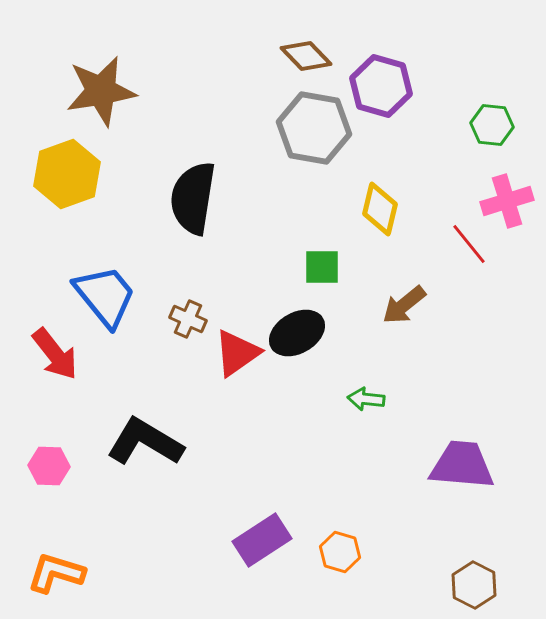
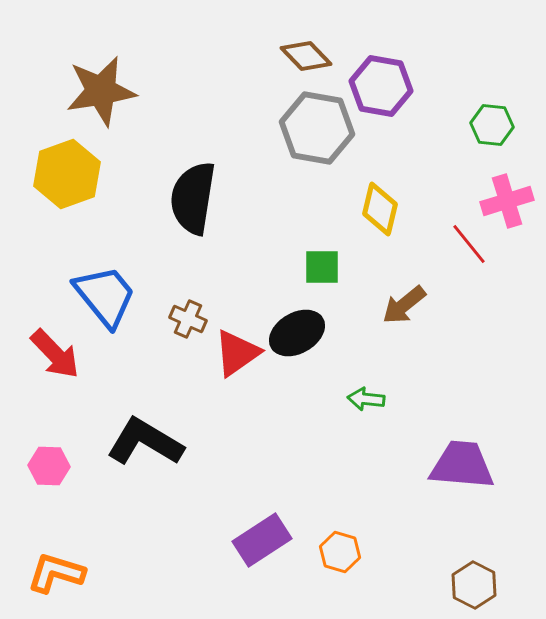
purple hexagon: rotated 6 degrees counterclockwise
gray hexagon: moved 3 px right
red arrow: rotated 6 degrees counterclockwise
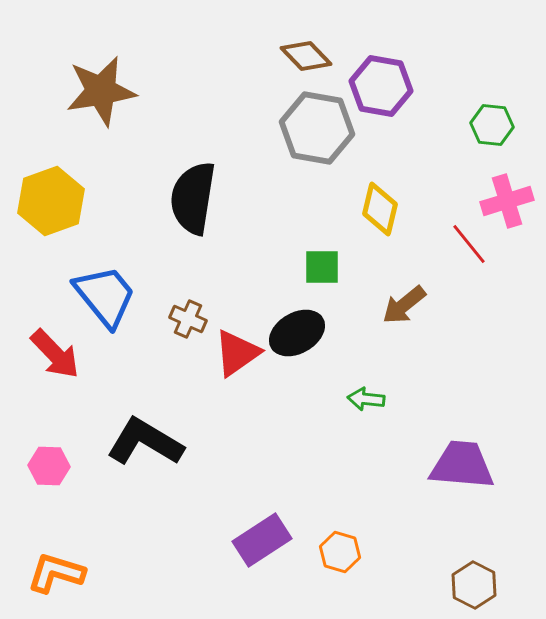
yellow hexagon: moved 16 px left, 27 px down
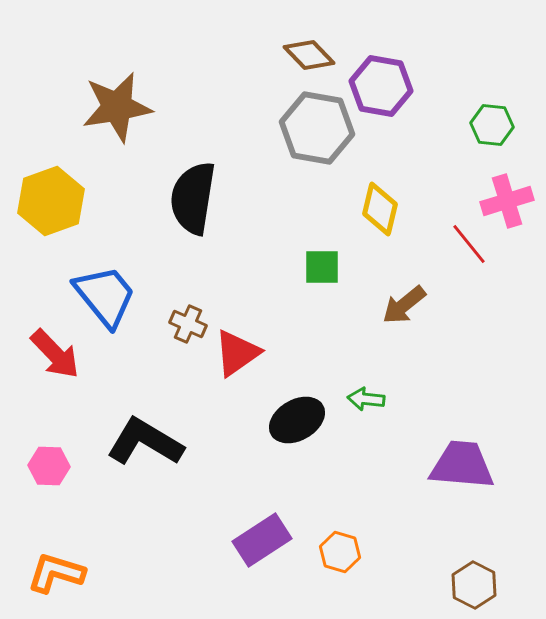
brown diamond: moved 3 px right, 1 px up
brown star: moved 16 px right, 16 px down
brown cross: moved 5 px down
black ellipse: moved 87 px down
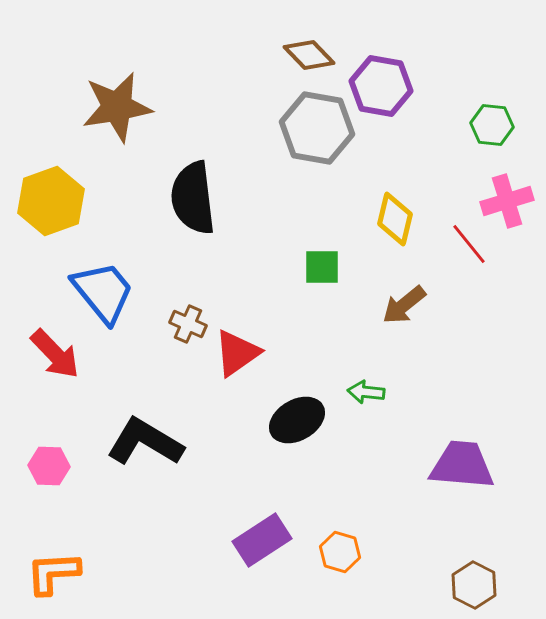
black semicircle: rotated 16 degrees counterclockwise
yellow diamond: moved 15 px right, 10 px down
blue trapezoid: moved 2 px left, 4 px up
green arrow: moved 7 px up
orange L-shape: moved 3 px left; rotated 20 degrees counterclockwise
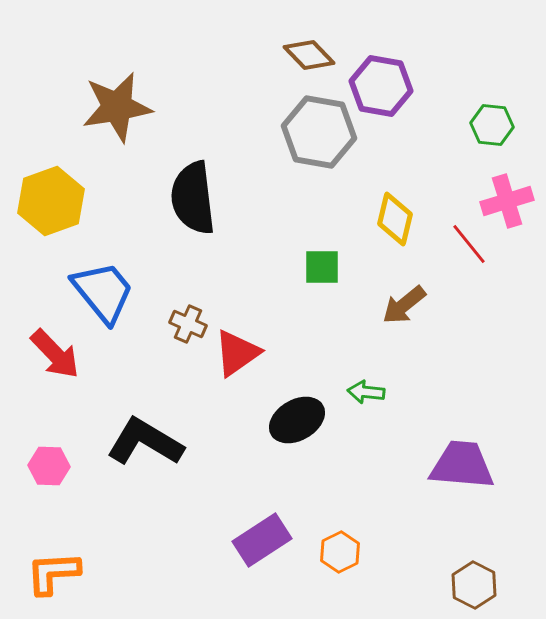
gray hexagon: moved 2 px right, 4 px down
orange hexagon: rotated 18 degrees clockwise
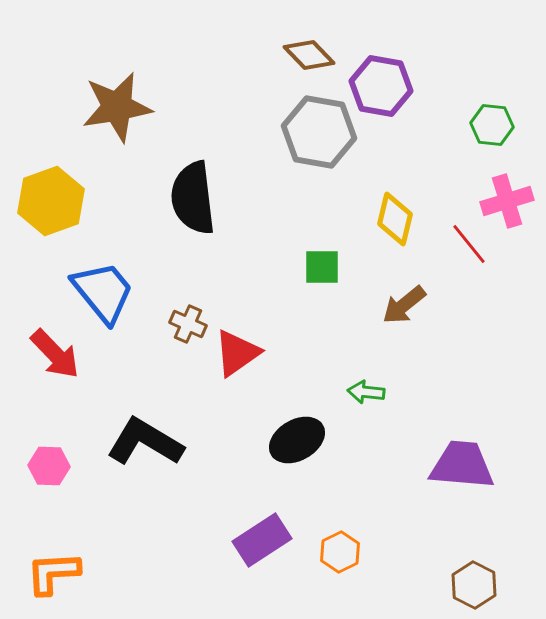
black ellipse: moved 20 px down
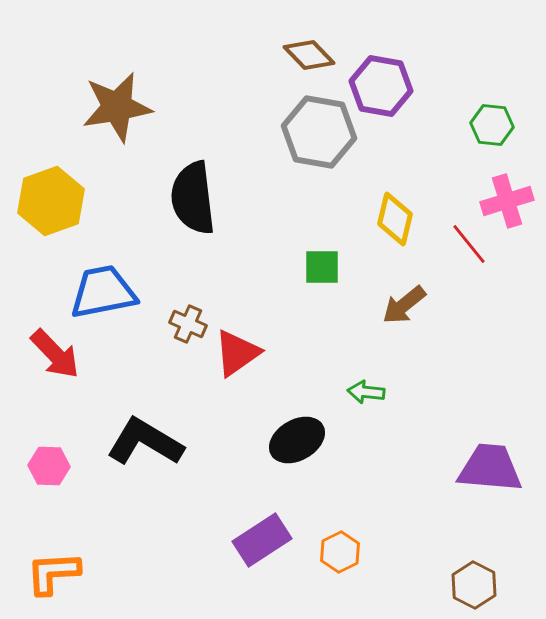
blue trapezoid: rotated 62 degrees counterclockwise
purple trapezoid: moved 28 px right, 3 px down
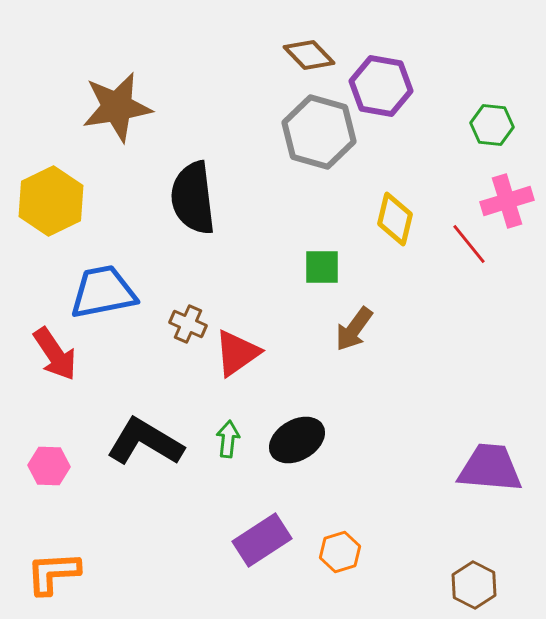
gray hexagon: rotated 6 degrees clockwise
yellow hexagon: rotated 6 degrees counterclockwise
brown arrow: moved 50 px left, 24 px down; rotated 15 degrees counterclockwise
red arrow: rotated 10 degrees clockwise
green arrow: moved 138 px left, 47 px down; rotated 90 degrees clockwise
orange hexagon: rotated 9 degrees clockwise
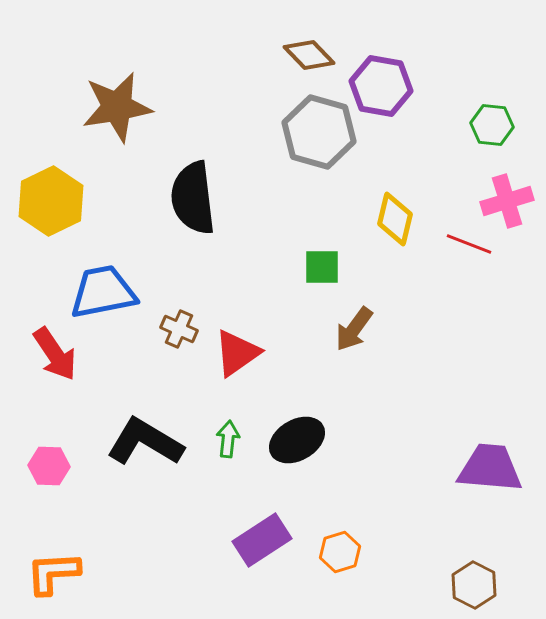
red line: rotated 30 degrees counterclockwise
brown cross: moved 9 px left, 5 px down
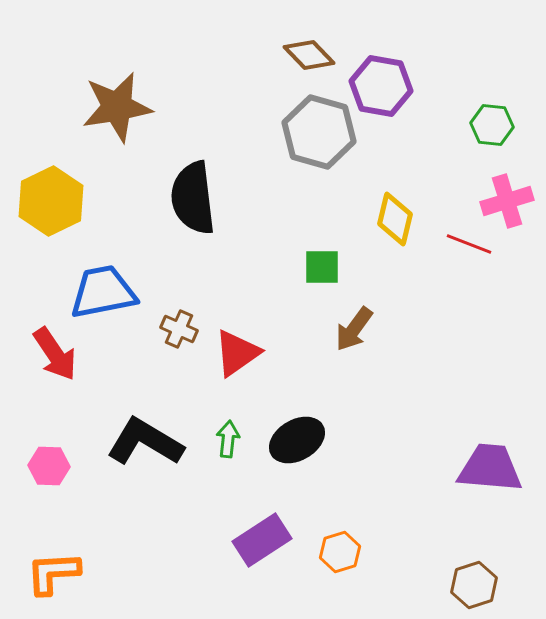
brown hexagon: rotated 15 degrees clockwise
